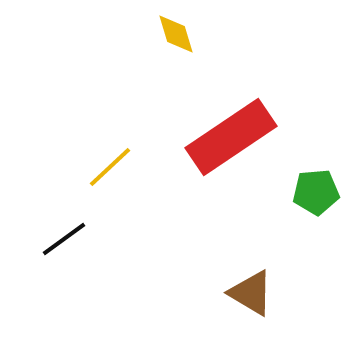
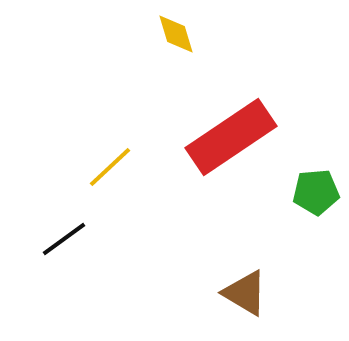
brown triangle: moved 6 px left
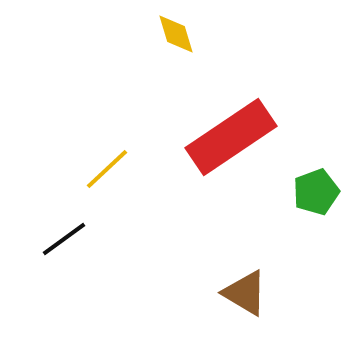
yellow line: moved 3 px left, 2 px down
green pentagon: rotated 15 degrees counterclockwise
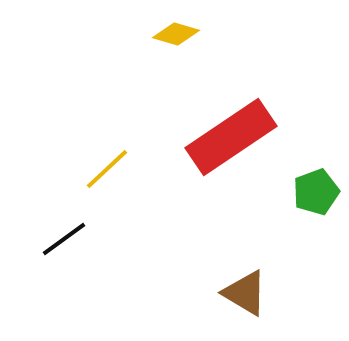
yellow diamond: rotated 57 degrees counterclockwise
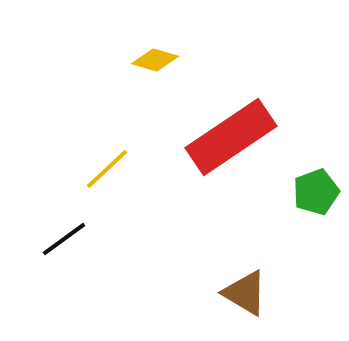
yellow diamond: moved 21 px left, 26 px down
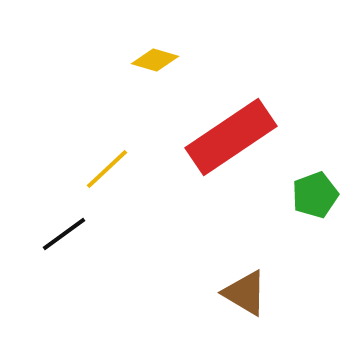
green pentagon: moved 1 px left, 3 px down
black line: moved 5 px up
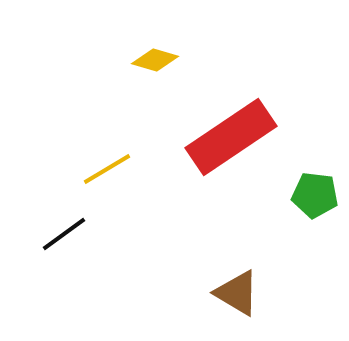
yellow line: rotated 12 degrees clockwise
green pentagon: rotated 27 degrees clockwise
brown triangle: moved 8 px left
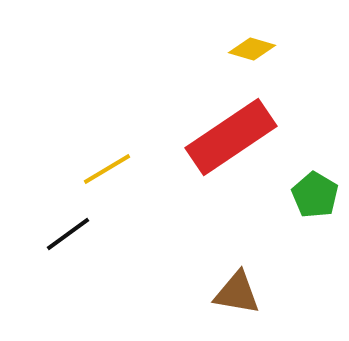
yellow diamond: moved 97 px right, 11 px up
green pentagon: rotated 24 degrees clockwise
black line: moved 4 px right
brown triangle: rotated 21 degrees counterclockwise
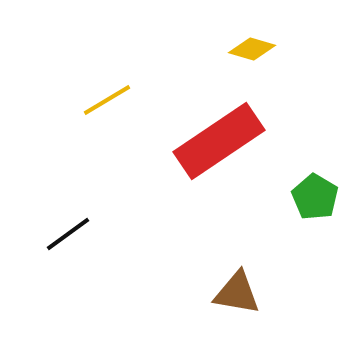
red rectangle: moved 12 px left, 4 px down
yellow line: moved 69 px up
green pentagon: moved 2 px down
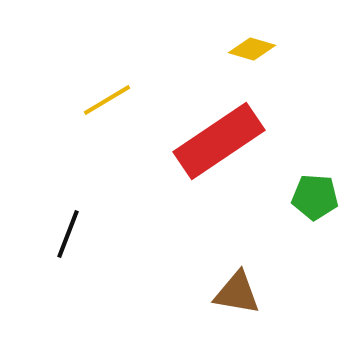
green pentagon: rotated 27 degrees counterclockwise
black line: rotated 33 degrees counterclockwise
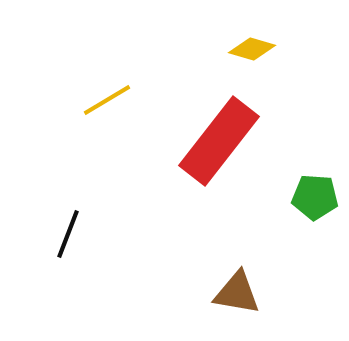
red rectangle: rotated 18 degrees counterclockwise
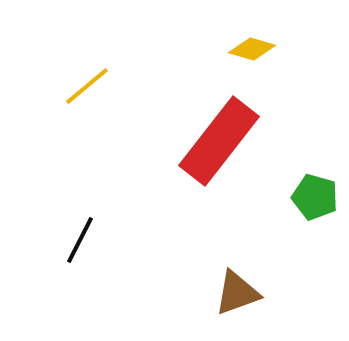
yellow line: moved 20 px left, 14 px up; rotated 9 degrees counterclockwise
green pentagon: rotated 12 degrees clockwise
black line: moved 12 px right, 6 px down; rotated 6 degrees clockwise
brown triangle: rotated 30 degrees counterclockwise
